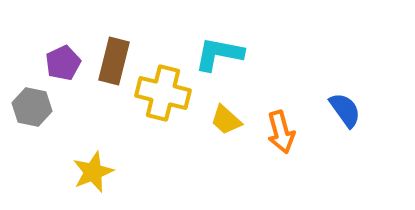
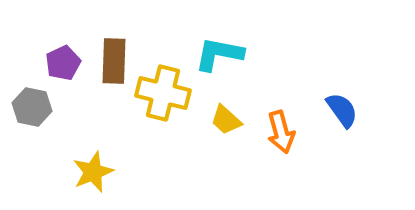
brown rectangle: rotated 12 degrees counterclockwise
blue semicircle: moved 3 px left
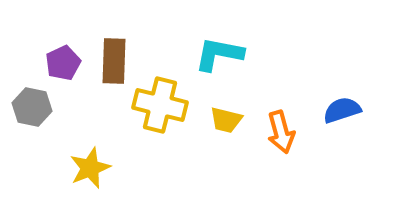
yellow cross: moved 3 px left, 12 px down
blue semicircle: rotated 72 degrees counterclockwise
yellow trapezoid: rotated 28 degrees counterclockwise
yellow star: moved 3 px left, 4 px up
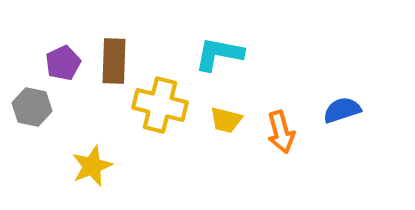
yellow star: moved 2 px right, 2 px up
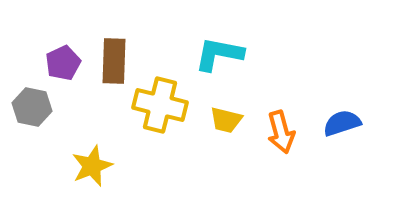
blue semicircle: moved 13 px down
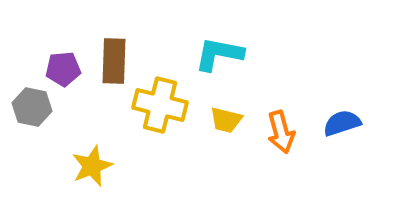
purple pentagon: moved 6 px down; rotated 20 degrees clockwise
